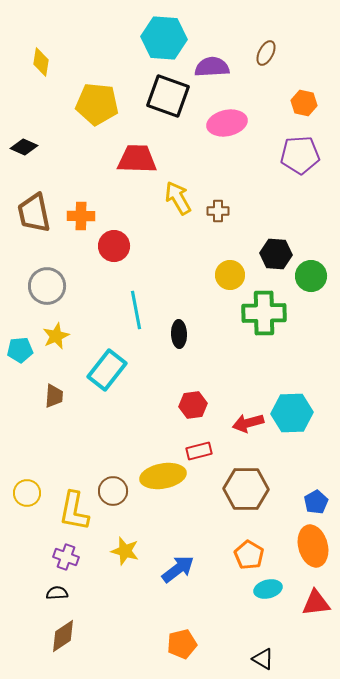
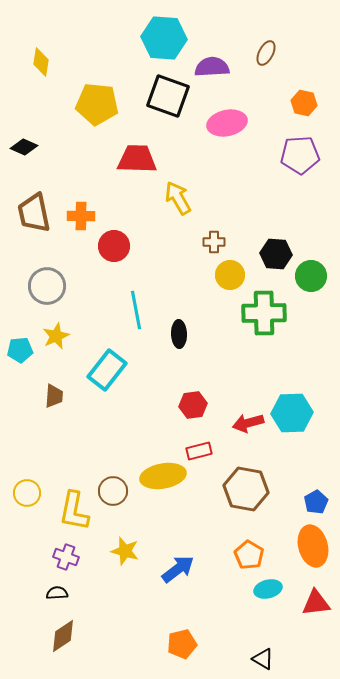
brown cross at (218, 211): moved 4 px left, 31 px down
brown hexagon at (246, 489): rotated 9 degrees clockwise
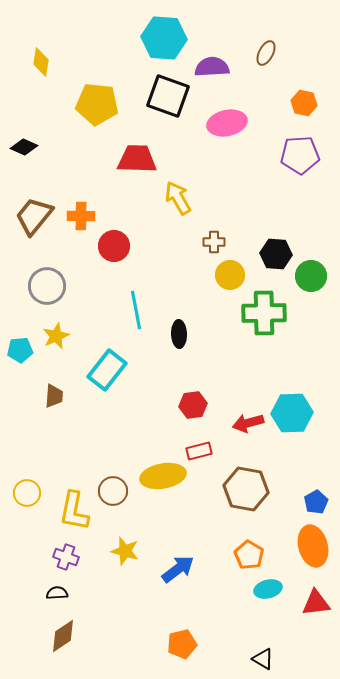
brown trapezoid at (34, 213): moved 3 px down; rotated 51 degrees clockwise
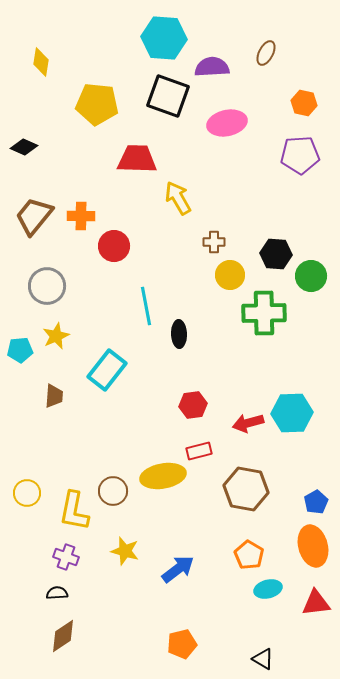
cyan line at (136, 310): moved 10 px right, 4 px up
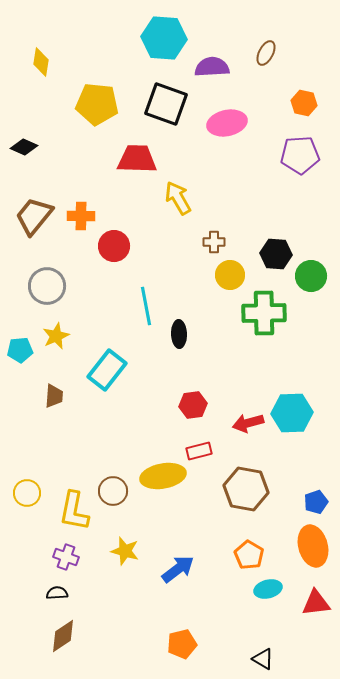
black square at (168, 96): moved 2 px left, 8 px down
blue pentagon at (316, 502): rotated 10 degrees clockwise
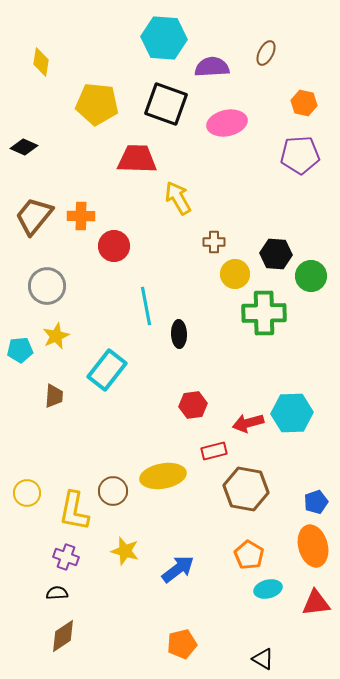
yellow circle at (230, 275): moved 5 px right, 1 px up
red rectangle at (199, 451): moved 15 px right
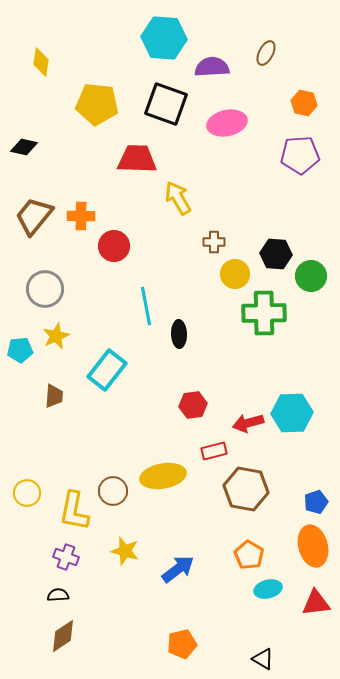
black diamond at (24, 147): rotated 12 degrees counterclockwise
gray circle at (47, 286): moved 2 px left, 3 px down
black semicircle at (57, 593): moved 1 px right, 2 px down
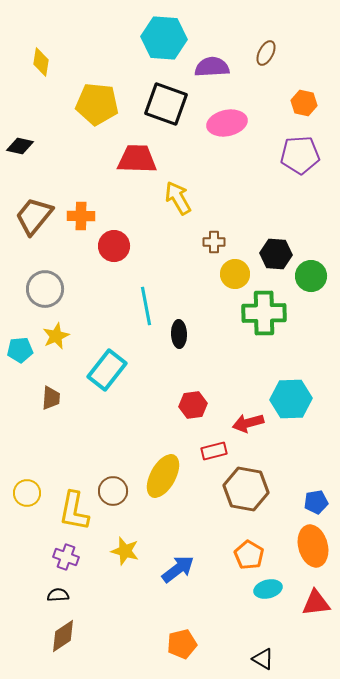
black diamond at (24, 147): moved 4 px left, 1 px up
brown trapezoid at (54, 396): moved 3 px left, 2 px down
cyan hexagon at (292, 413): moved 1 px left, 14 px up
yellow ellipse at (163, 476): rotated 51 degrees counterclockwise
blue pentagon at (316, 502): rotated 10 degrees clockwise
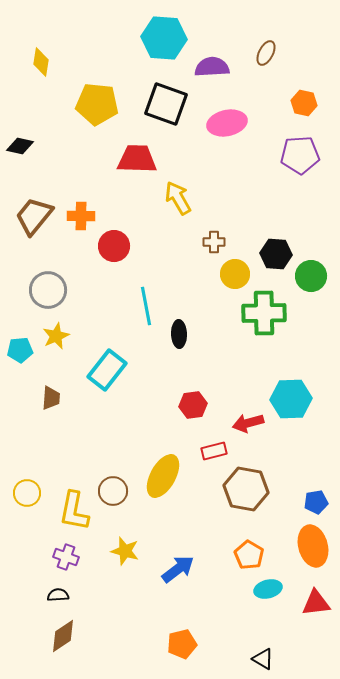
gray circle at (45, 289): moved 3 px right, 1 px down
